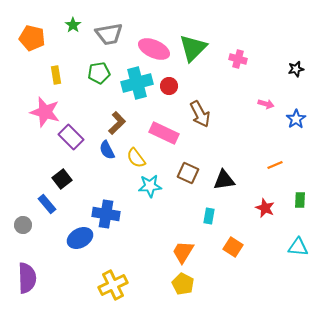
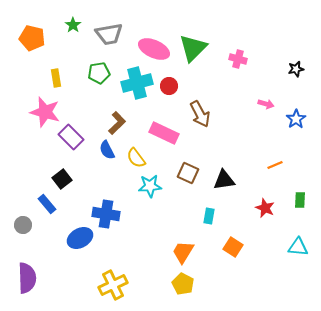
yellow rectangle: moved 3 px down
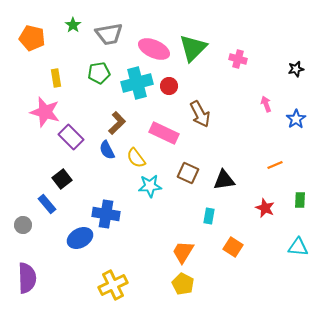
pink arrow: rotated 126 degrees counterclockwise
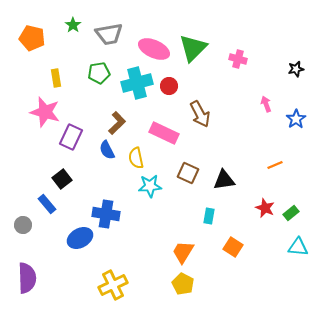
purple rectangle: rotated 70 degrees clockwise
yellow semicircle: rotated 25 degrees clockwise
green rectangle: moved 9 px left, 13 px down; rotated 49 degrees clockwise
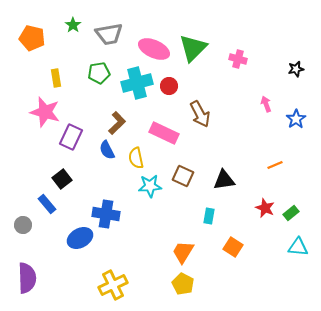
brown square: moved 5 px left, 3 px down
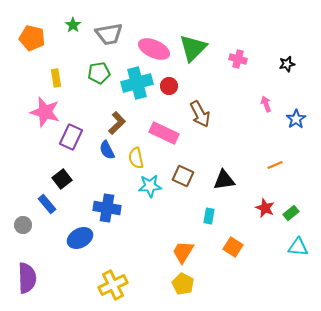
black star: moved 9 px left, 5 px up
blue cross: moved 1 px right, 6 px up
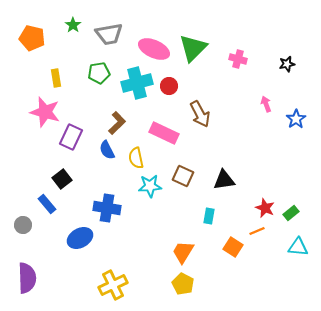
orange line: moved 18 px left, 66 px down
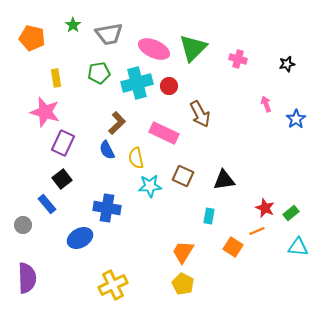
purple rectangle: moved 8 px left, 6 px down
